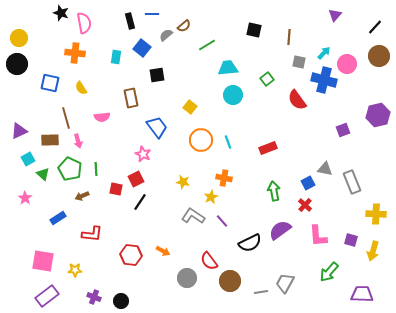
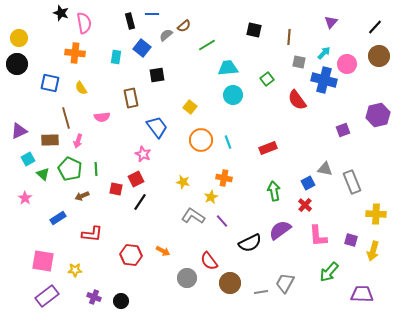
purple triangle at (335, 15): moved 4 px left, 7 px down
pink arrow at (78, 141): rotated 32 degrees clockwise
brown circle at (230, 281): moved 2 px down
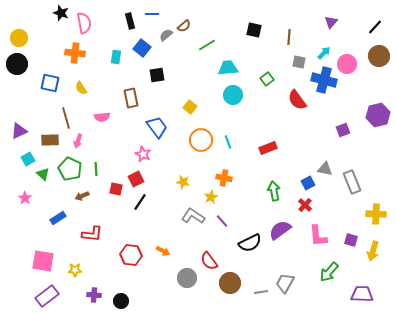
purple cross at (94, 297): moved 2 px up; rotated 16 degrees counterclockwise
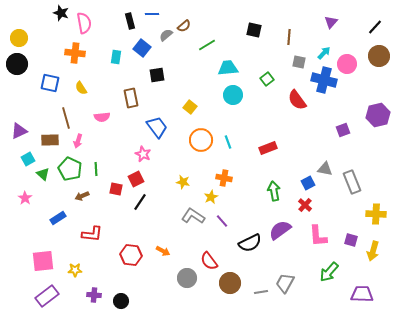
pink square at (43, 261): rotated 15 degrees counterclockwise
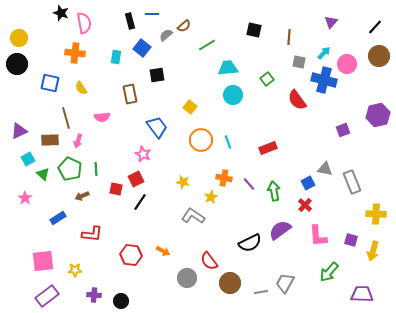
brown rectangle at (131, 98): moved 1 px left, 4 px up
purple line at (222, 221): moved 27 px right, 37 px up
